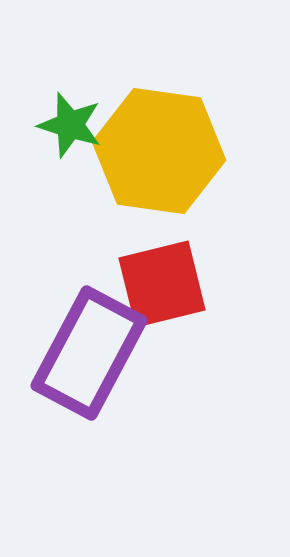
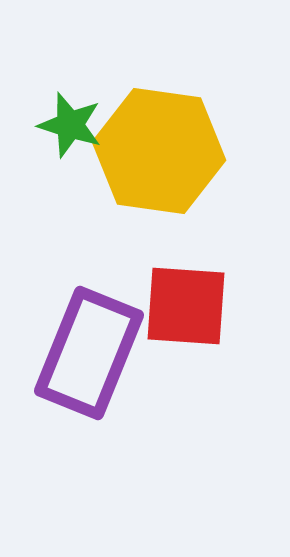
red square: moved 24 px right, 22 px down; rotated 18 degrees clockwise
purple rectangle: rotated 6 degrees counterclockwise
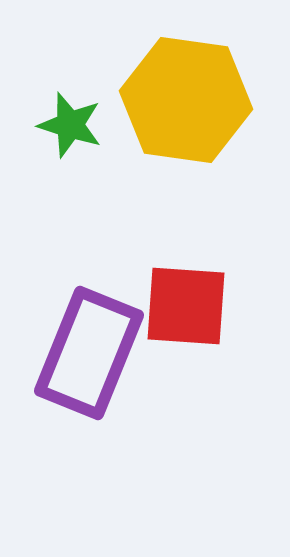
yellow hexagon: moved 27 px right, 51 px up
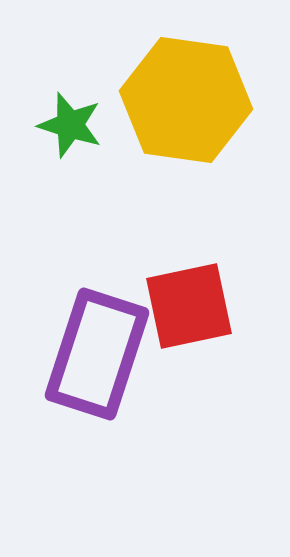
red square: moved 3 px right; rotated 16 degrees counterclockwise
purple rectangle: moved 8 px right, 1 px down; rotated 4 degrees counterclockwise
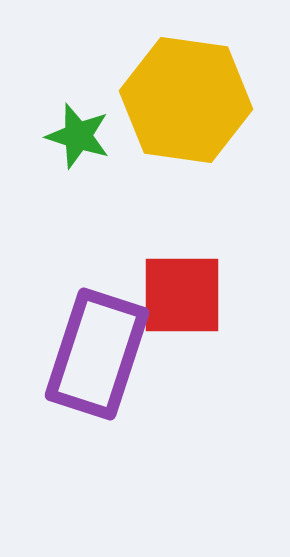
green star: moved 8 px right, 11 px down
red square: moved 7 px left, 11 px up; rotated 12 degrees clockwise
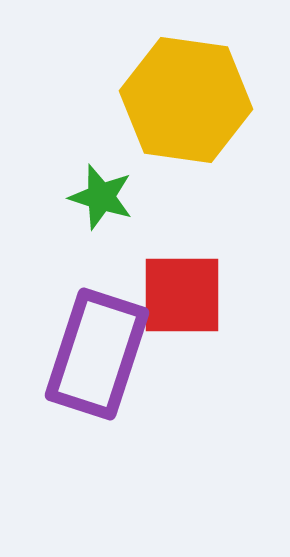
green star: moved 23 px right, 61 px down
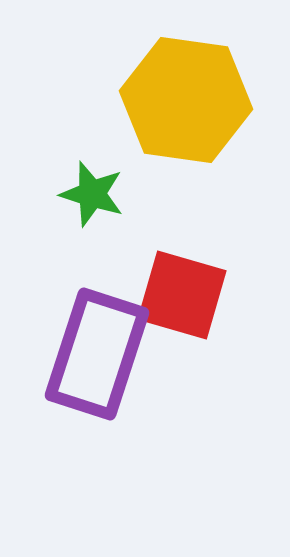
green star: moved 9 px left, 3 px up
red square: rotated 16 degrees clockwise
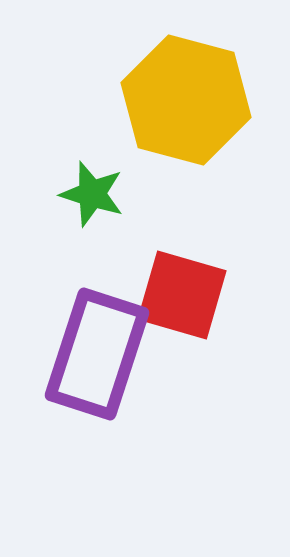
yellow hexagon: rotated 7 degrees clockwise
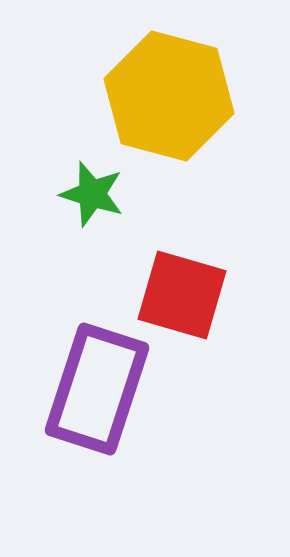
yellow hexagon: moved 17 px left, 4 px up
purple rectangle: moved 35 px down
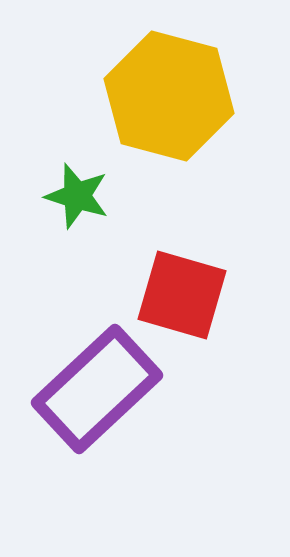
green star: moved 15 px left, 2 px down
purple rectangle: rotated 29 degrees clockwise
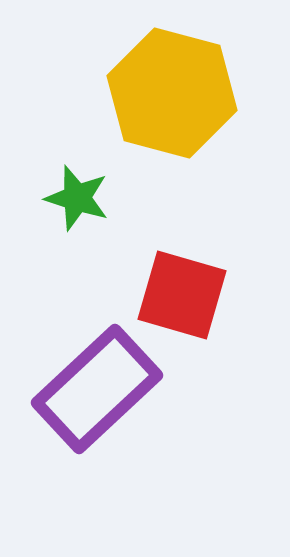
yellow hexagon: moved 3 px right, 3 px up
green star: moved 2 px down
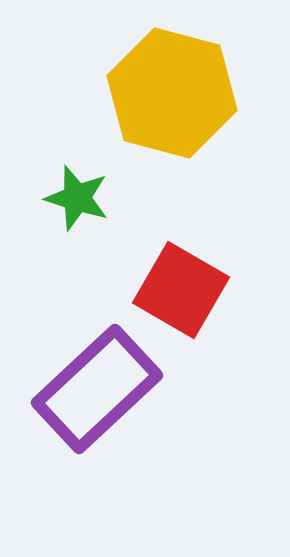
red square: moved 1 px left, 5 px up; rotated 14 degrees clockwise
